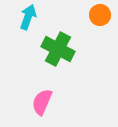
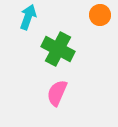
pink semicircle: moved 15 px right, 9 px up
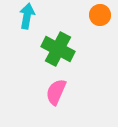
cyan arrow: moved 1 px left, 1 px up; rotated 10 degrees counterclockwise
pink semicircle: moved 1 px left, 1 px up
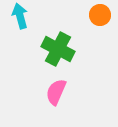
cyan arrow: moved 7 px left; rotated 25 degrees counterclockwise
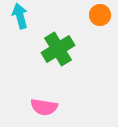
green cross: rotated 32 degrees clockwise
pink semicircle: moved 12 px left, 15 px down; rotated 104 degrees counterclockwise
